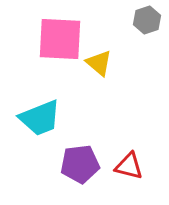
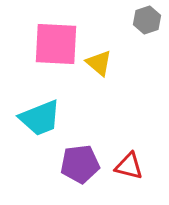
pink square: moved 4 px left, 5 px down
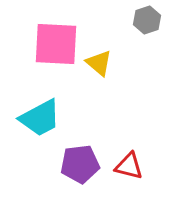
cyan trapezoid: rotated 6 degrees counterclockwise
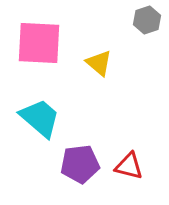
pink square: moved 17 px left, 1 px up
cyan trapezoid: rotated 111 degrees counterclockwise
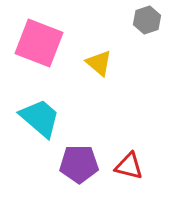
pink square: rotated 18 degrees clockwise
purple pentagon: moved 1 px left; rotated 6 degrees clockwise
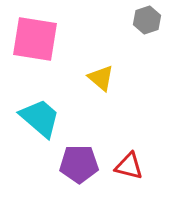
pink square: moved 4 px left, 4 px up; rotated 12 degrees counterclockwise
yellow triangle: moved 2 px right, 15 px down
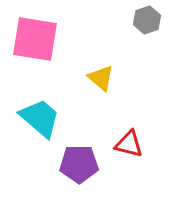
red triangle: moved 22 px up
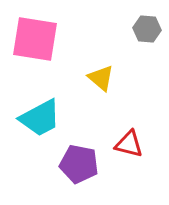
gray hexagon: moved 9 px down; rotated 24 degrees clockwise
cyan trapezoid: rotated 111 degrees clockwise
purple pentagon: rotated 12 degrees clockwise
